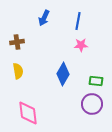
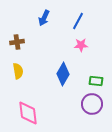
blue line: rotated 18 degrees clockwise
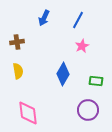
blue line: moved 1 px up
pink star: moved 1 px right, 1 px down; rotated 24 degrees counterclockwise
purple circle: moved 4 px left, 6 px down
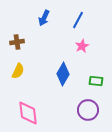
yellow semicircle: rotated 35 degrees clockwise
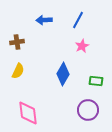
blue arrow: moved 2 px down; rotated 63 degrees clockwise
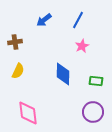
blue arrow: rotated 35 degrees counterclockwise
brown cross: moved 2 px left
blue diamond: rotated 30 degrees counterclockwise
purple circle: moved 5 px right, 2 px down
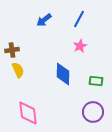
blue line: moved 1 px right, 1 px up
brown cross: moved 3 px left, 8 px down
pink star: moved 2 px left
yellow semicircle: moved 1 px up; rotated 49 degrees counterclockwise
